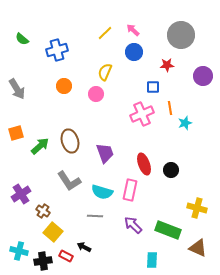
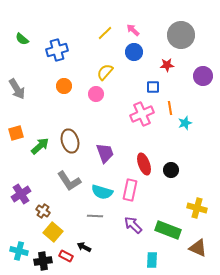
yellow semicircle: rotated 18 degrees clockwise
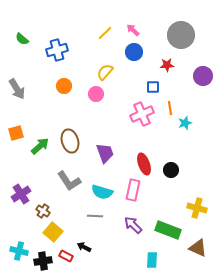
pink rectangle: moved 3 px right
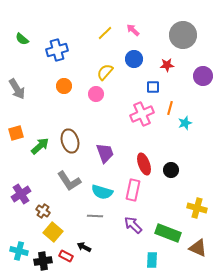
gray circle: moved 2 px right
blue circle: moved 7 px down
orange line: rotated 24 degrees clockwise
green rectangle: moved 3 px down
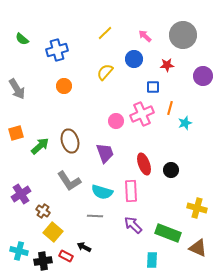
pink arrow: moved 12 px right, 6 px down
pink circle: moved 20 px right, 27 px down
pink rectangle: moved 2 px left, 1 px down; rotated 15 degrees counterclockwise
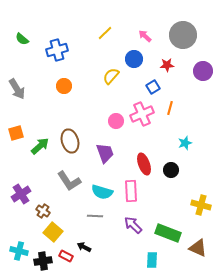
yellow semicircle: moved 6 px right, 4 px down
purple circle: moved 5 px up
blue square: rotated 32 degrees counterclockwise
cyan star: moved 20 px down
yellow cross: moved 4 px right, 3 px up
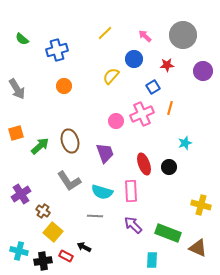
black circle: moved 2 px left, 3 px up
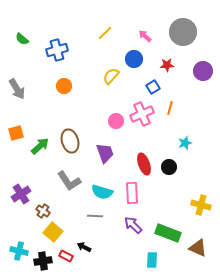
gray circle: moved 3 px up
pink rectangle: moved 1 px right, 2 px down
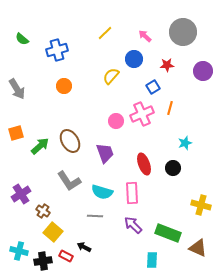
brown ellipse: rotated 15 degrees counterclockwise
black circle: moved 4 px right, 1 px down
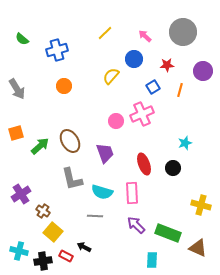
orange line: moved 10 px right, 18 px up
gray L-shape: moved 3 px right, 2 px up; rotated 20 degrees clockwise
purple arrow: moved 3 px right
